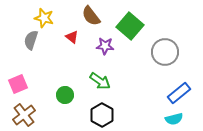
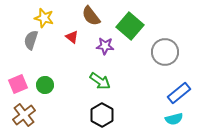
green circle: moved 20 px left, 10 px up
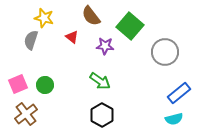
brown cross: moved 2 px right, 1 px up
